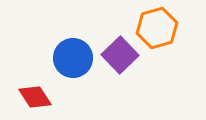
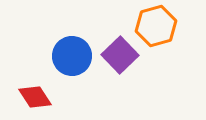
orange hexagon: moved 1 px left, 2 px up
blue circle: moved 1 px left, 2 px up
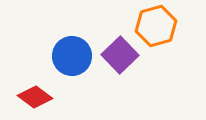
red diamond: rotated 20 degrees counterclockwise
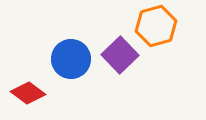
blue circle: moved 1 px left, 3 px down
red diamond: moved 7 px left, 4 px up
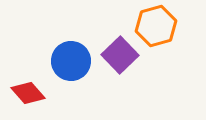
blue circle: moved 2 px down
red diamond: rotated 12 degrees clockwise
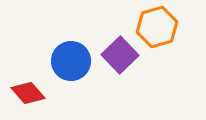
orange hexagon: moved 1 px right, 1 px down
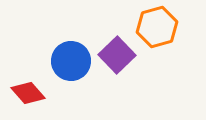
purple square: moved 3 px left
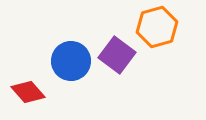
purple square: rotated 9 degrees counterclockwise
red diamond: moved 1 px up
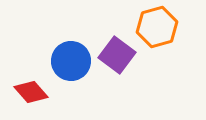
red diamond: moved 3 px right
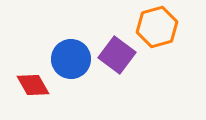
blue circle: moved 2 px up
red diamond: moved 2 px right, 7 px up; rotated 12 degrees clockwise
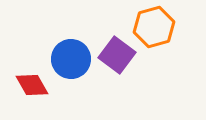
orange hexagon: moved 3 px left
red diamond: moved 1 px left
